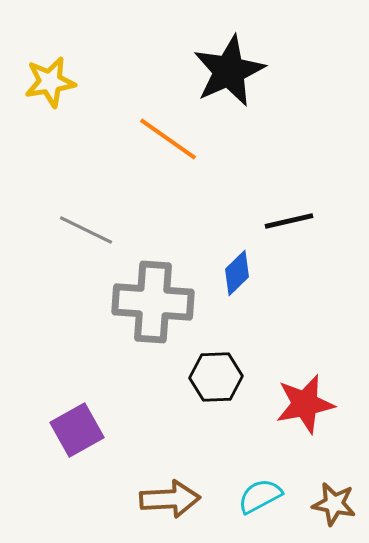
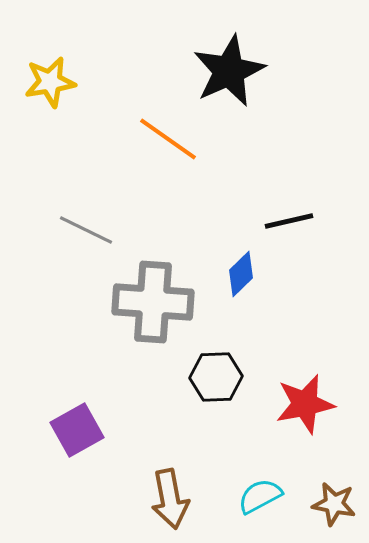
blue diamond: moved 4 px right, 1 px down
brown arrow: rotated 82 degrees clockwise
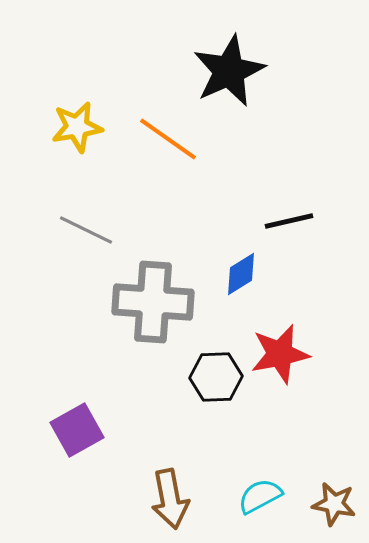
yellow star: moved 27 px right, 45 px down
blue diamond: rotated 12 degrees clockwise
red star: moved 25 px left, 50 px up
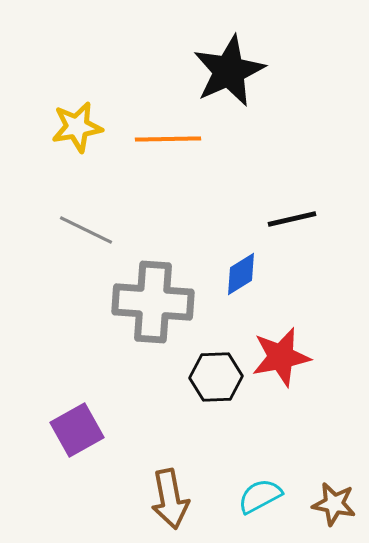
orange line: rotated 36 degrees counterclockwise
black line: moved 3 px right, 2 px up
red star: moved 1 px right, 3 px down
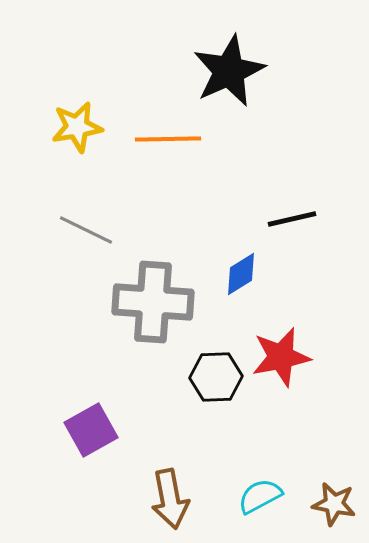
purple square: moved 14 px right
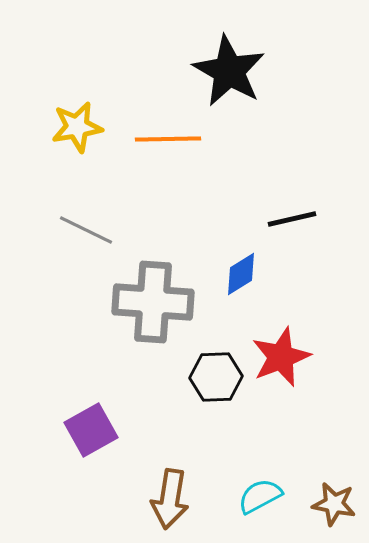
black star: rotated 18 degrees counterclockwise
red star: rotated 10 degrees counterclockwise
brown arrow: rotated 20 degrees clockwise
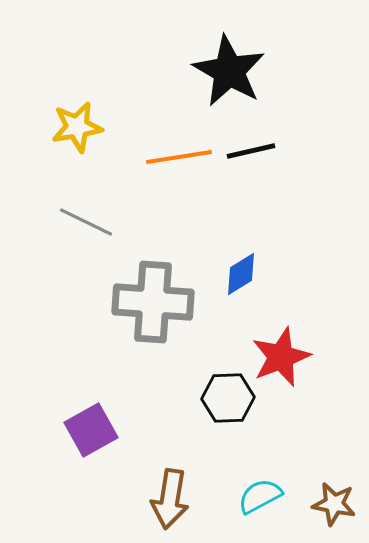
orange line: moved 11 px right, 18 px down; rotated 8 degrees counterclockwise
black line: moved 41 px left, 68 px up
gray line: moved 8 px up
black hexagon: moved 12 px right, 21 px down
